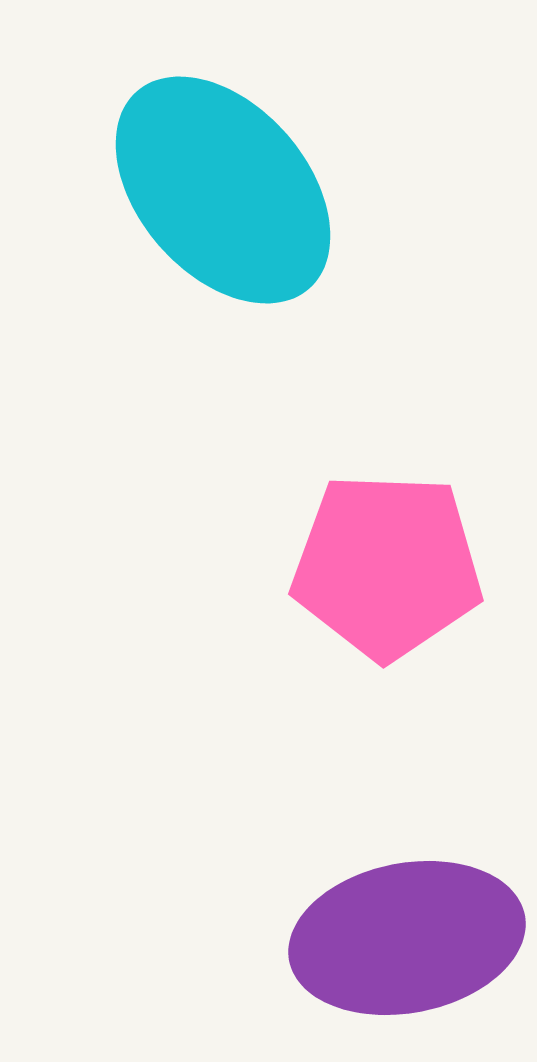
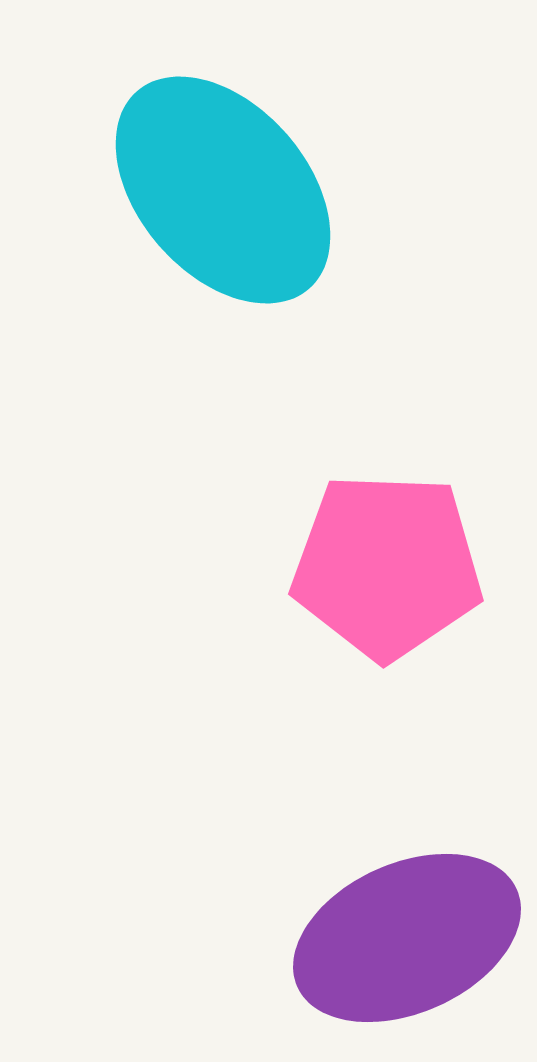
purple ellipse: rotated 13 degrees counterclockwise
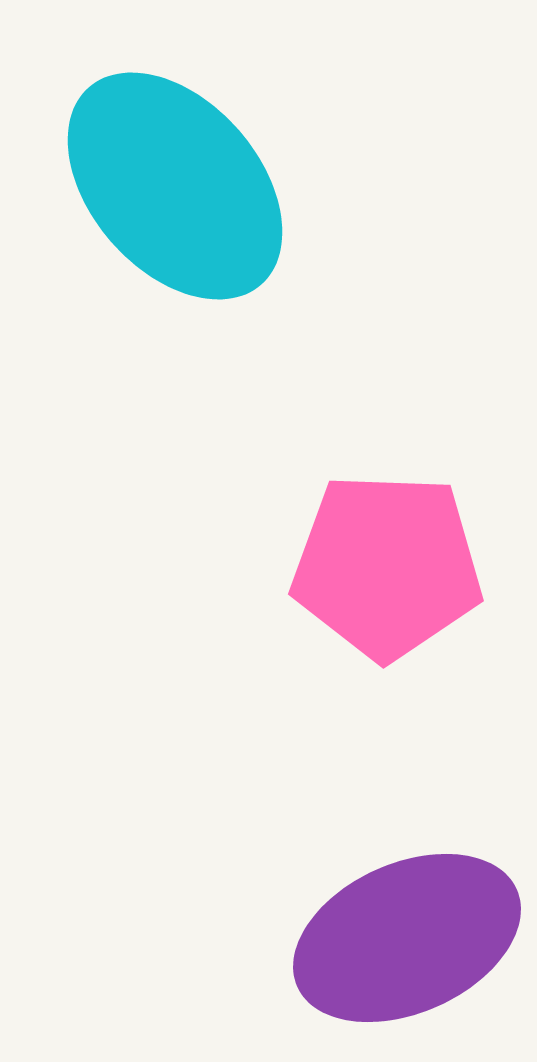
cyan ellipse: moved 48 px left, 4 px up
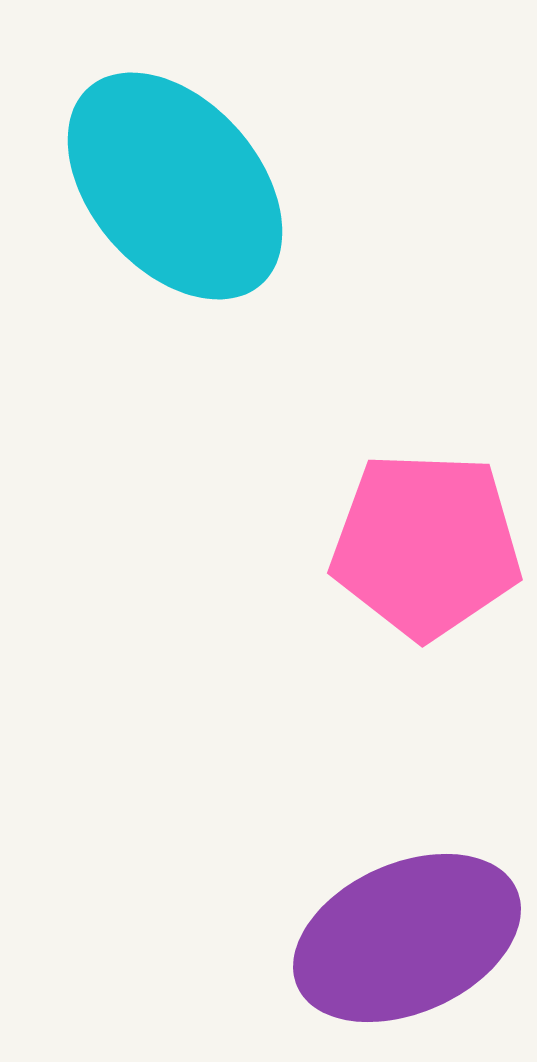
pink pentagon: moved 39 px right, 21 px up
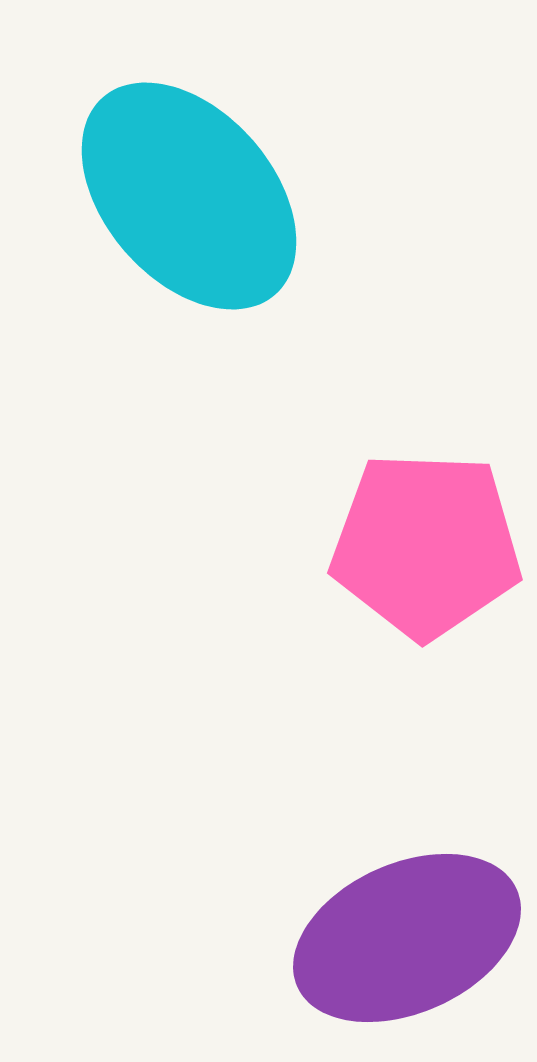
cyan ellipse: moved 14 px right, 10 px down
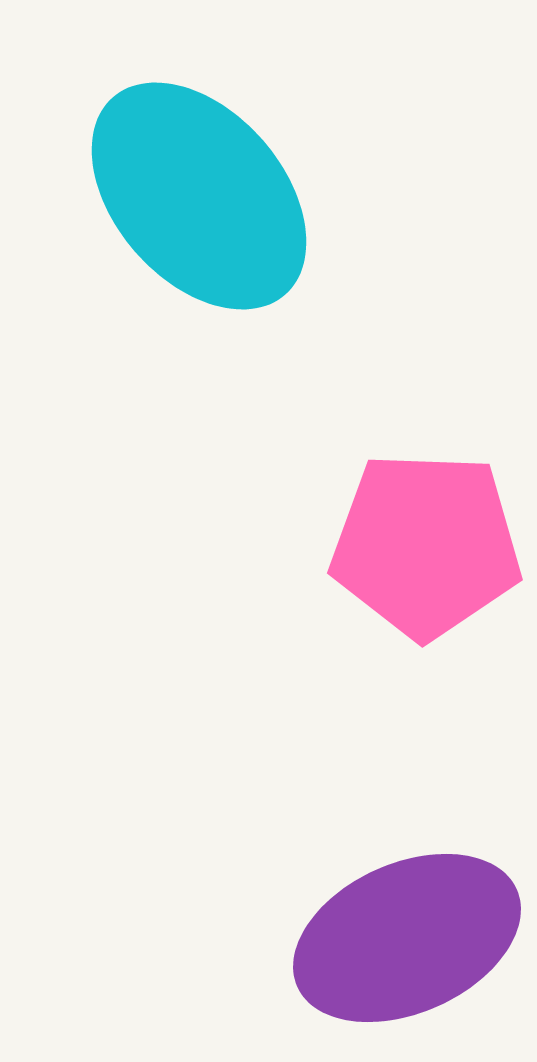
cyan ellipse: moved 10 px right
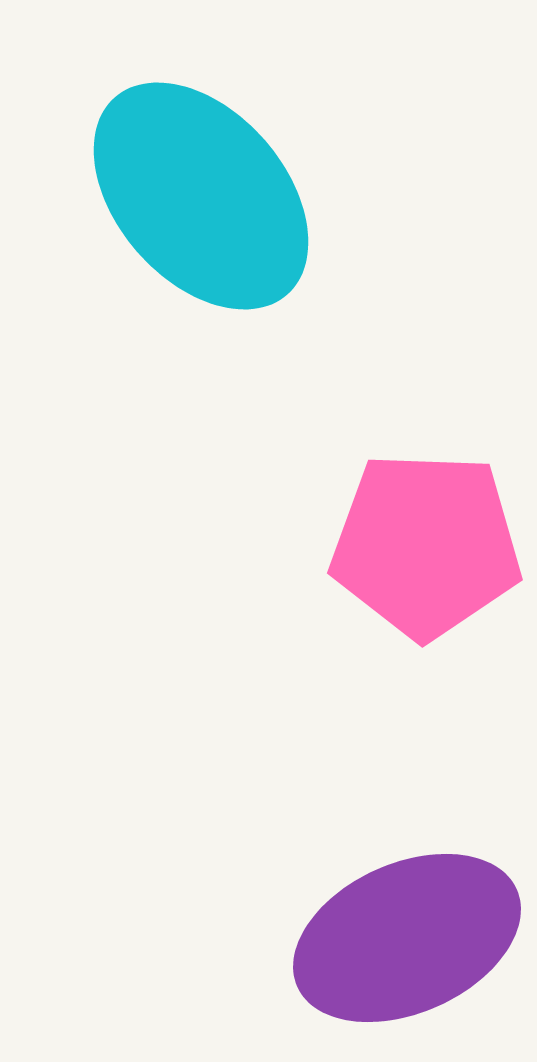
cyan ellipse: moved 2 px right
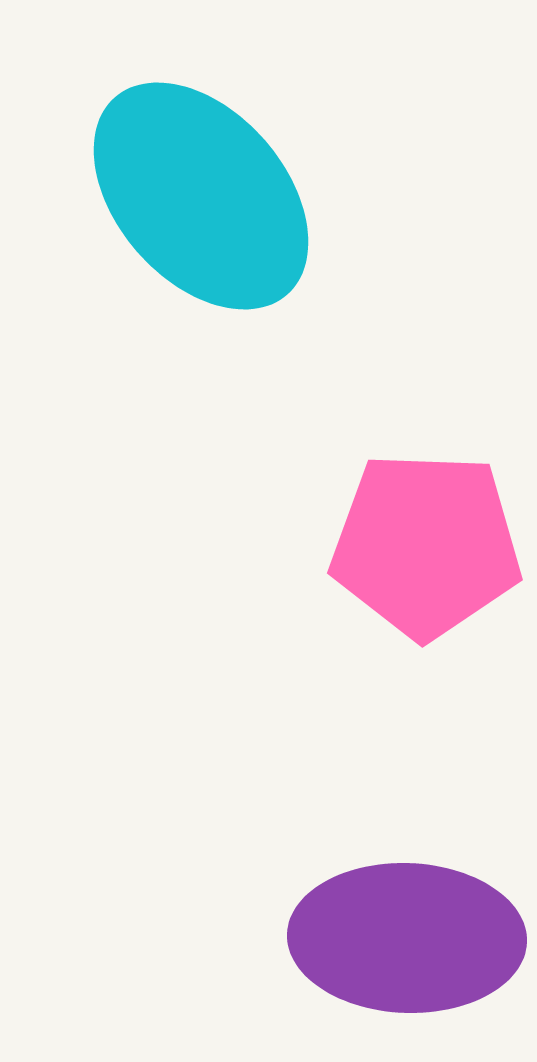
purple ellipse: rotated 26 degrees clockwise
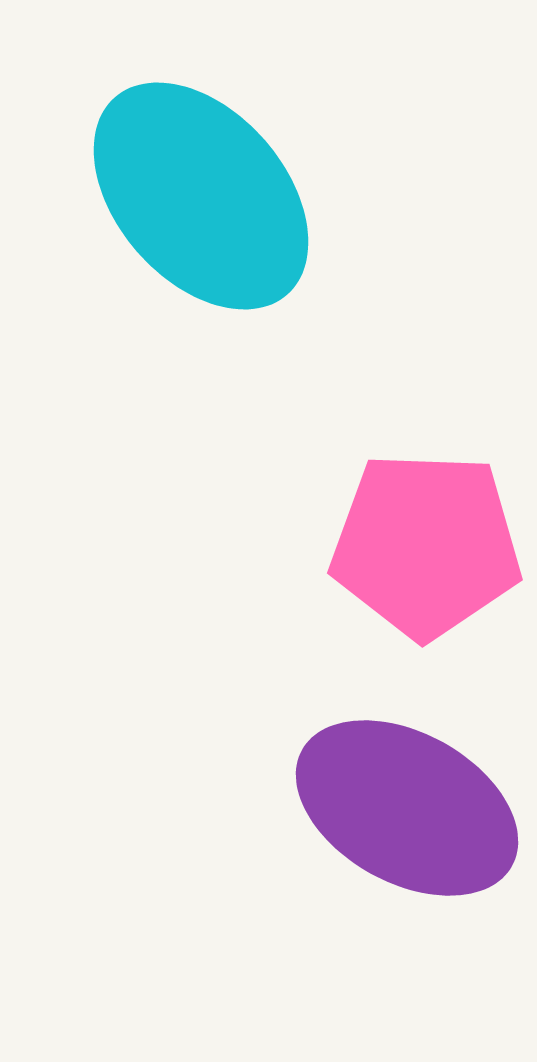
purple ellipse: moved 130 px up; rotated 27 degrees clockwise
